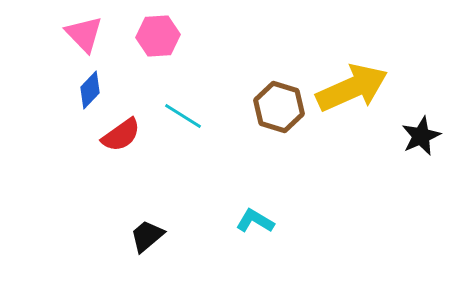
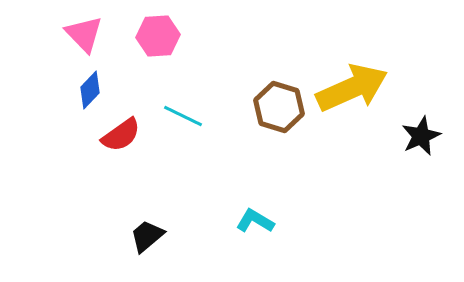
cyan line: rotated 6 degrees counterclockwise
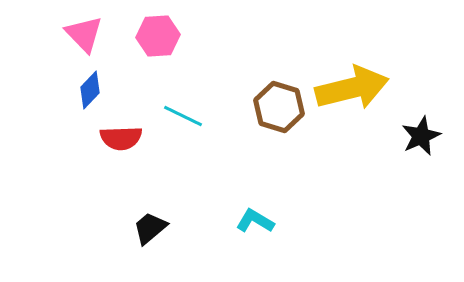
yellow arrow: rotated 10 degrees clockwise
red semicircle: moved 3 px down; rotated 33 degrees clockwise
black trapezoid: moved 3 px right, 8 px up
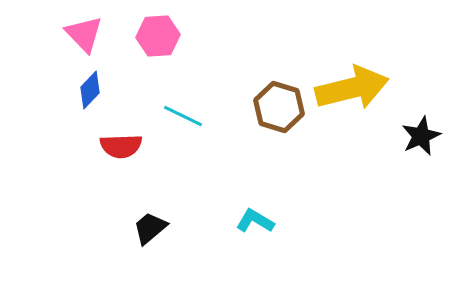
red semicircle: moved 8 px down
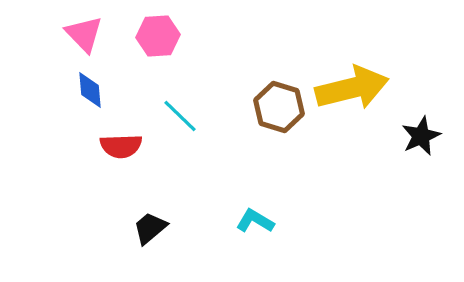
blue diamond: rotated 48 degrees counterclockwise
cyan line: moved 3 px left; rotated 18 degrees clockwise
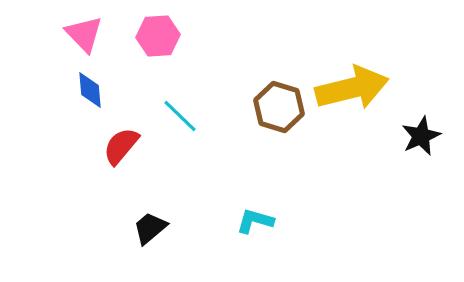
red semicircle: rotated 132 degrees clockwise
cyan L-shape: rotated 15 degrees counterclockwise
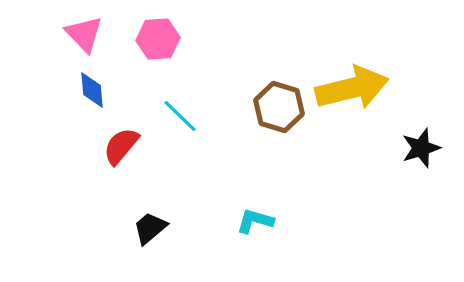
pink hexagon: moved 3 px down
blue diamond: moved 2 px right
black star: moved 12 px down; rotated 6 degrees clockwise
